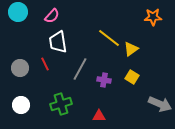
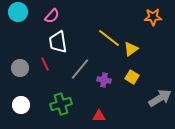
gray line: rotated 10 degrees clockwise
gray arrow: moved 6 px up; rotated 55 degrees counterclockwise
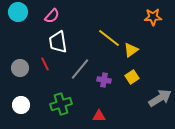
yellow triangle: moved 1 px down
yellow square: rotated 24 degrees clockwise
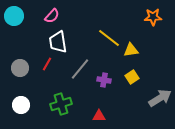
cyan circle: moved 4 px left, 4 px down
yellow triangle: rotated 28 degrees clockwise
red line: moved 2 px right; rotated 56 degrees clockwise
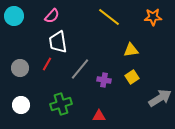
yellow line: moved 21 px up
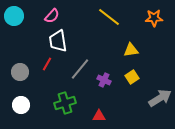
orange star: moved 1 px right, 1 px down
white trapezoid: moved 1 px up
gray circle: moved 4 px down
purple cross: rotated 16 degrees clockwise
green cross: moved 4 px right, 1 px up
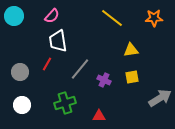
yellow line: moved 3 px right, 1 px down
yellow square: rotated 24 degrees clockwise
white circle: moved 1 px right
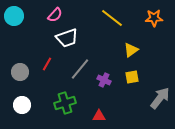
pink semicircle: moved 3 px right, 1 px up
white trapezoid: moved 9 px right, 3 px up; rotated 100 degrees counterclockwise
yellow triangle: rotated 28 degrees counterclockwise
gray arrow: rotated 20 degrees counterclockwise
